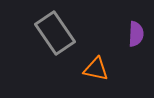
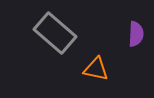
gray rectangle: rotated 15 degrees counterclockwise
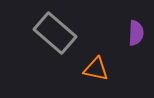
purple semicircle: moved 1 px up
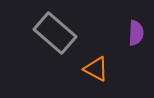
orange triangle: rotated 16 degrees clockwise
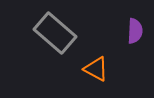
purple semicircle: moved 1 px left, 2 px up
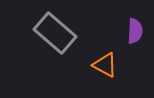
orange triangle: moved 9 px right, 4 px up
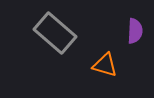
orange triangle: rotated 12 degrees counterclockwise
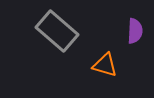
gray rectangle: moved 2 px right, 2 px up
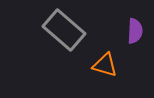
gray rectangle: moved 7 px right, 1 px up
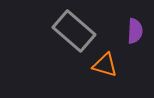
gray rectangle: moved 10 px right, 1 px down
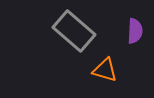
orange triangle: moved 5 px down
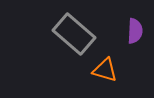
gray rectangle: moved 3 px down
